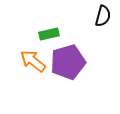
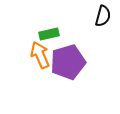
orange arrow: moved 7 px right, 6 px up; rotated 28 degrees clockwise
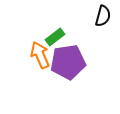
green rectangle: moved 6 px right, 3 px down; rotated 24 degrees counterclockwise
purple pentagon: rotated 8 degrees clockwise
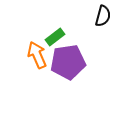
orange arrow: moved 3 px left
